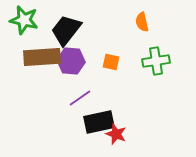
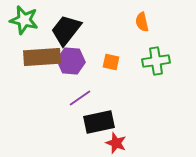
red star: moved 9 px down
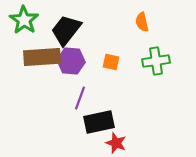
green star: rotated 20 degrees clockwise
purple line: rotated 35 degrees counterclockwise
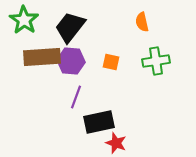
black trapezoid: moved 4 px right, 3 px up
purple line: moved 4 px left, 1 px up
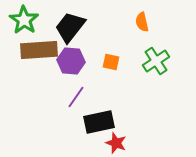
brown rectangle: moved 3 px left, 7 px up
green cross: rotated 24 degrees counterclockwise
purple line: rotated 15 degrees clockwise
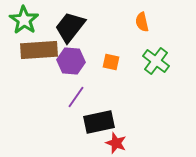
green cross: rotated 20 degrees counterclockwise
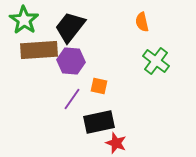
orange square: moved 12 px left, 24 px down
purple line: moved 4 px left, 2 px down
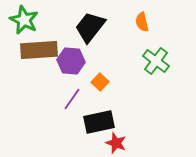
green star: rotated 8 degrees counterclockwise
black trapezoid: moved 20 px right
orange square: moved 1 px right, 4 px up; rotated 30 degrees clockwise
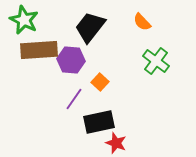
orange semicircle: rotated 30 degrees counterclockwise
purple hexagon: moved 1 px up
purple line: moved 2 px right
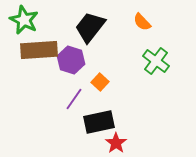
purple hexagon: rotated 12 degrees clockwise
red star: rotated 15 degrees clockwise
